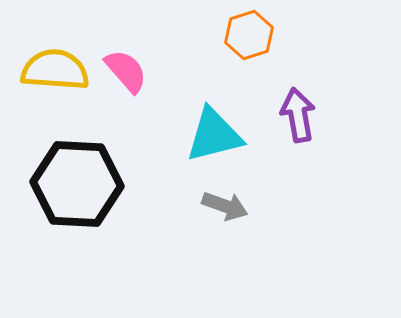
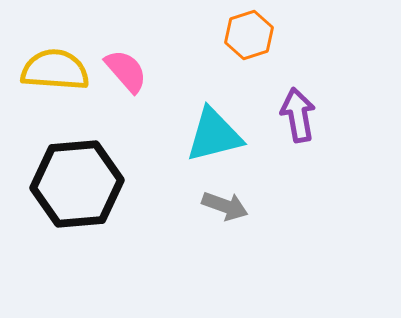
black hexagon: rotated 8 degrees counterclockwise
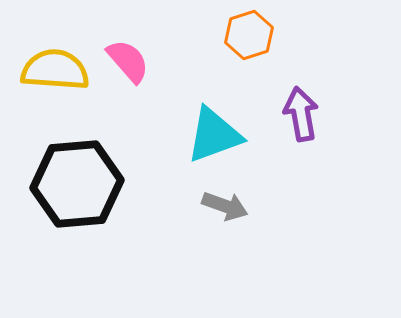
pink semicircle: moved 2 px right, 10 px up
purple arrow: moved 3 px right, 1 px up
cyan triangle: rotated 6 degrees counterclockwise
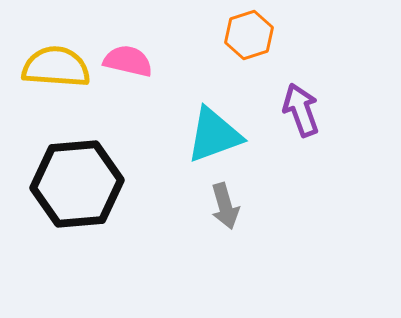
pink semicircle: rotated 36 degrees counterclockwise
yellow semicircle: moved 1 px right, 3 px up
purple arrow: moved 4 px up; rotated 10 degrees counterclockwise
gray arrow: rotated 54 degrees clockwise
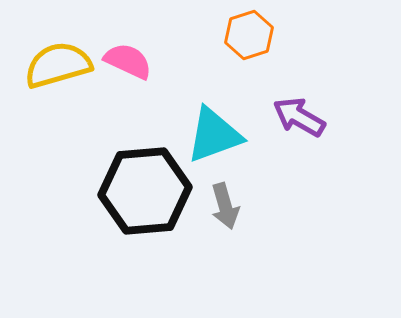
pink semicircle: rotated 12 degrees clockwise
yellow semicircle: moved 2 px right, 2 px up; rotated 20 degrees counterclockwise
purple arrow: moved 2 px left, 7 px down; rotated 40 degrees counterclockwise
black hexagon: moved 68 px right, 7 px down
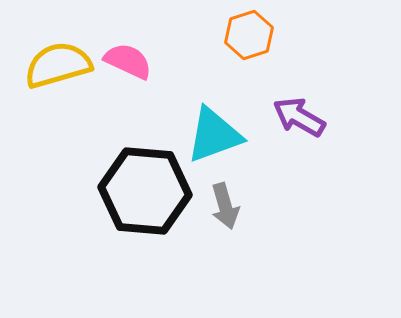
black hexagon: rotated 10 degrees clockwise
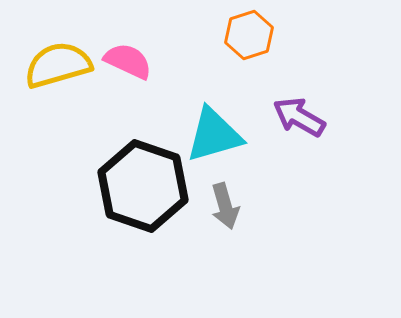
cyan triangle: rotated 4 degrees clockwise
black hexagon: moved 2 px left, 5 px up; rotated 14 degrees clockwise
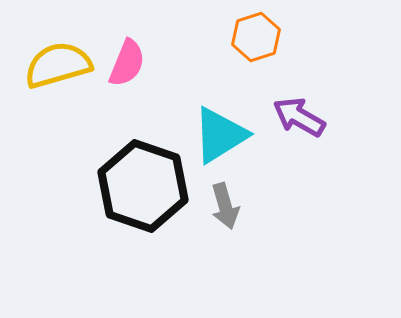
orange hexagon: moved 7 px right, 2 px down
pink semicircle: moved 1 px left, 2 px down; rotated 87 degrees clockwise
cyan triangle: moved 6 px right; rotated 16 degrees counterclockwise
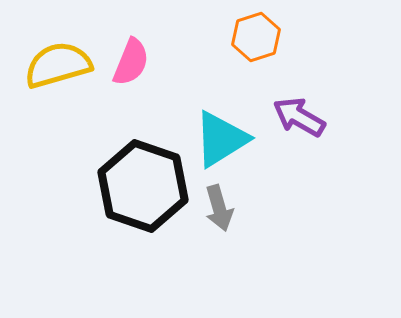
pink semicircle: moved 4 px right, 1 px up
cyan triangle: moved 1 px right, 4 px down
gray arrow: moved 6 px left, 2 px down
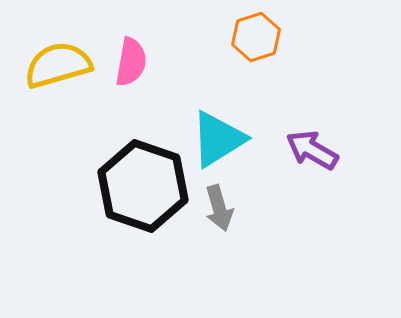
pink semicircle: rotated 12 degrees counterclockwise
purple arrow: moved 13 px right, 33 px down
cyan triangle: moved 3 px left
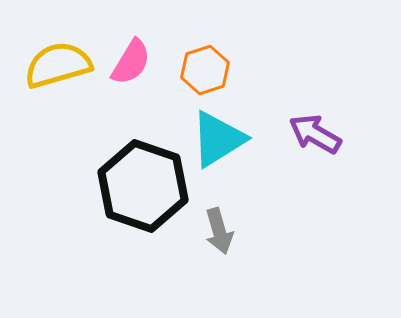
orange hexagon: moved 51 px left, 33 px down
pink semicircle: rotated 21 degrees clockwise
purple arrow: moved 3 px right, 16 px up
gray arrow: moved 23 px down
